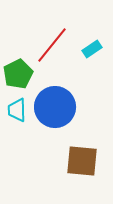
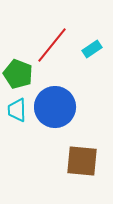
green pentagon: rotated 24 degrees counterclockwise
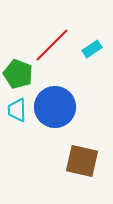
red line: rotated 6 degrees clockwise
brown square: rotated 8 degrees clockwise
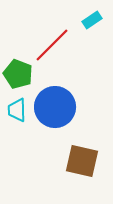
cyan rectangle: moved 29 px up
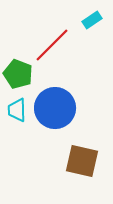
blue circle: moved 1 px down
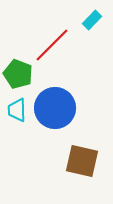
cyan rectangle: rotated 12 degrees counterclockwise
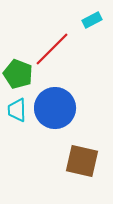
cyan rectangle: rotated 18 degrees clockwise
red line: moved 4 px down
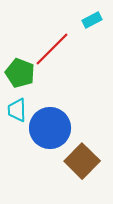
green pentagon: moved 2 px right, 1 px up
blue circle: moved 5 px left, 20 px down
brown square: rotated 32 degrees clockwise
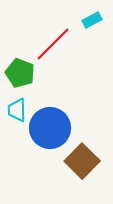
red line: moved 1 px right, 5 px up
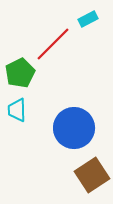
cyan rectangle: moved 4 px left, 1 px up
green pentagon: rotated 24 degrees clockwise
blue circle: moved 24 px right
brown square: moved 10 px right, 14 px down; rotated 12 degrees clockwise
